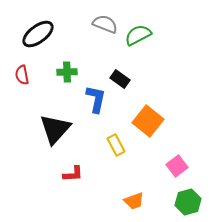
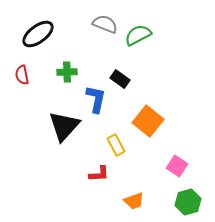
black triangle: moved 9 px right, 3 px up
pink square: rotated 20 degrees counterclockwise
red L-shape: moved 26 px right
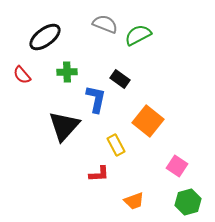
black ellipse: moved 7 px right, 3 px down
red semicircle: rotated 30 degrees counterclockwise
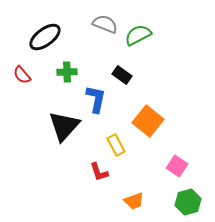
black rectangle: moved 2 px right, 4 px up
red L-shape: moved 2 px up; rotated 75 degrees clockwise
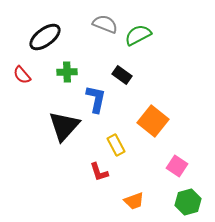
orange square: moved 5 px right
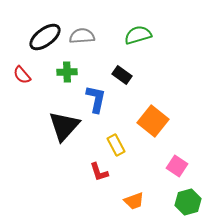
gray semicircle: moved 23 px left, 12 px down; rotated 25 degrees counterclockwise
green semicircle: rotated 12 degrees clockwise
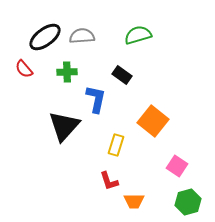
red semicircle: moved 2 px right, 6 px up
yellow rectangle: rotated 45 degrees clockwise
red L-shape: moved 10 px right, 9 px down
orange trapezoid: rotated 20 degrees clockwise
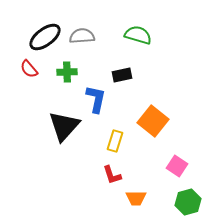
green semicircle: rotated 32 degrees clockwise
red semicircle: moved 5 px right
black rectangle: rotated 48 degrees counterclockwise
yellow rectangle: moved 1 px left, 4 px up
red L-shape: moved 3 px right, 6 px up
orange trapezoid: moved 2 px right, 3 px up
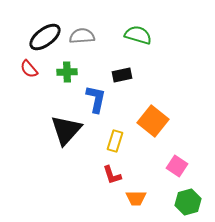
black triangle: moved 2 px right, 4 px down
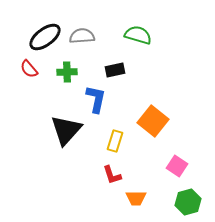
black rectangle: moved 7 px left, 5 px up
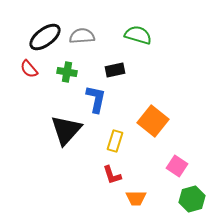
green cross: rotated 12 degrees clockwise
green hexagon: moved 4 px right, 3 px up
